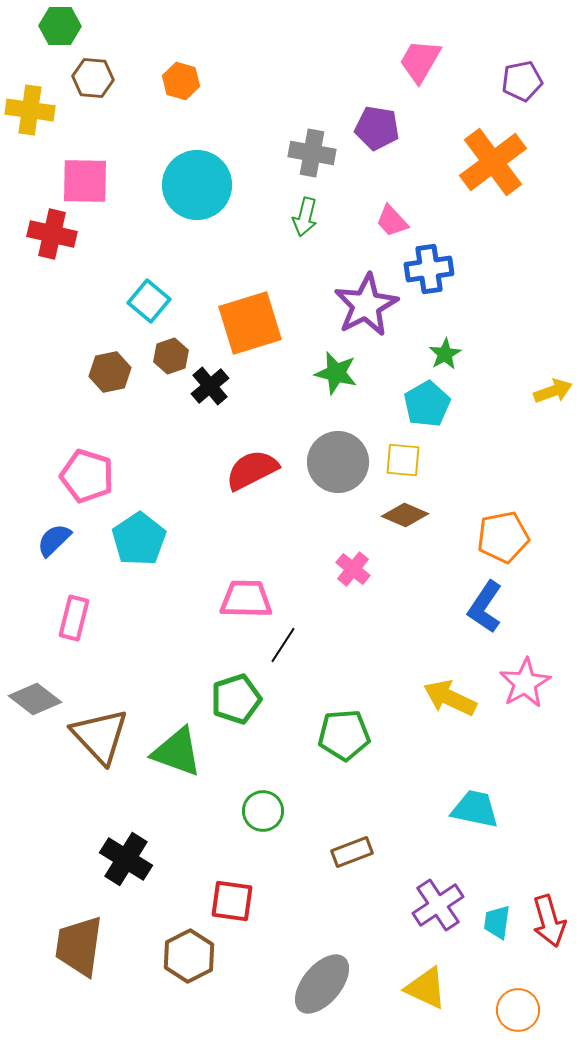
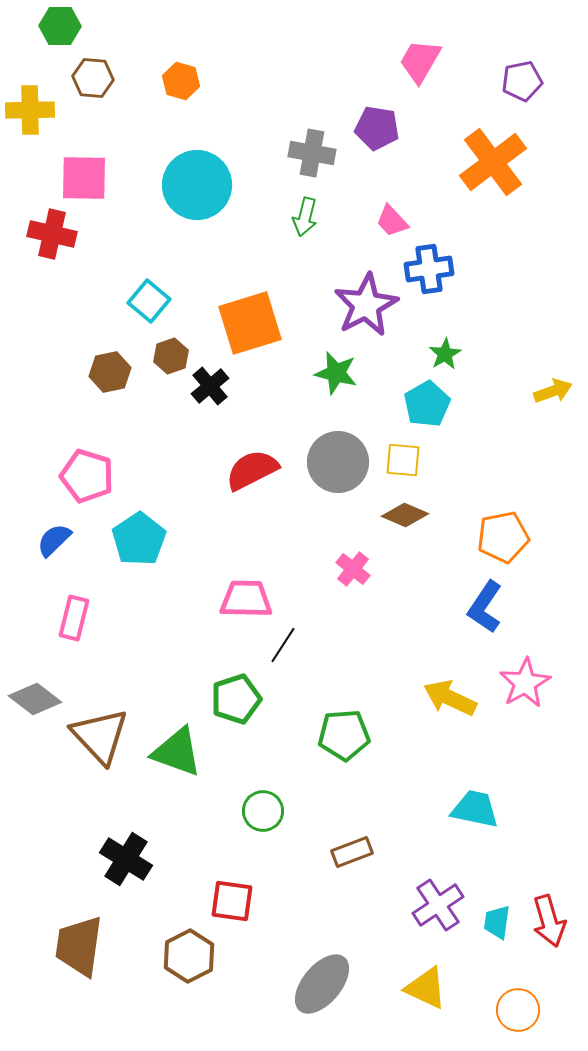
yellow cross at (30, 110): rotated 9 degrees counterclockwise
pink square at (85, 181): moved 1 px left, 3 px up
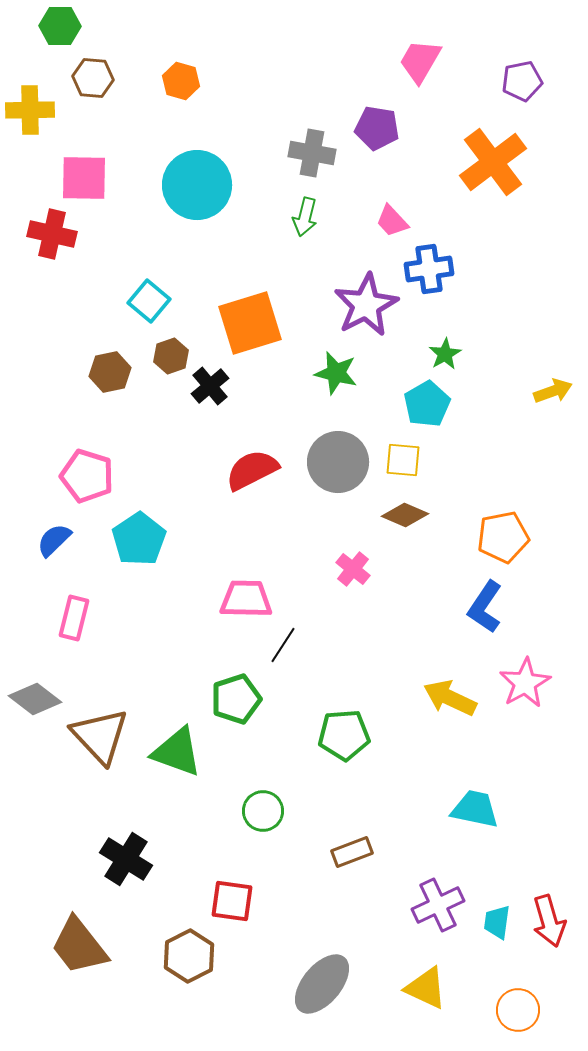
purple cross at (438, 905): rotated 9 degrees clockwise
brown trapezoid at (79, 946): rotated 46 degrees counterclockwise
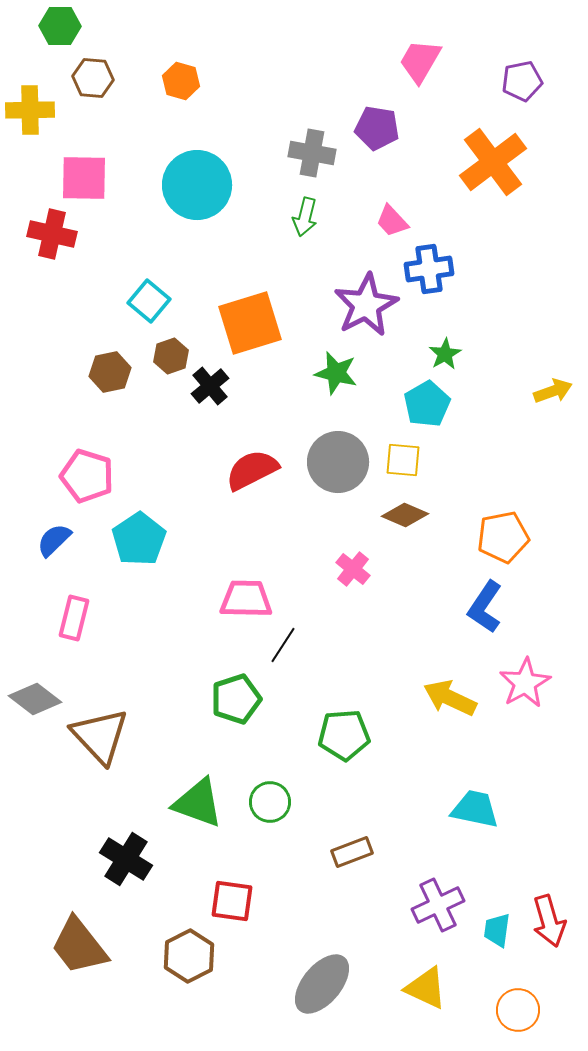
green triangle at (177, 752): moved 21 px right, 51 px down
green circle at (263, 811): moved 7 px right, 9 px up
cyan trapezoid at (497, 922): moved 8 px down
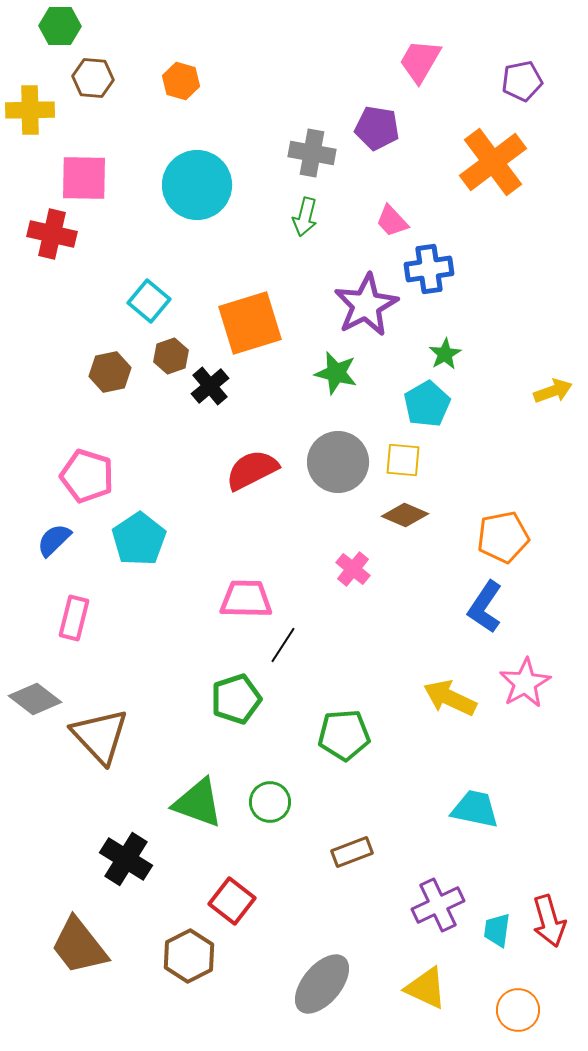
red square at (232, 901): rotated 30 degrees clockwise
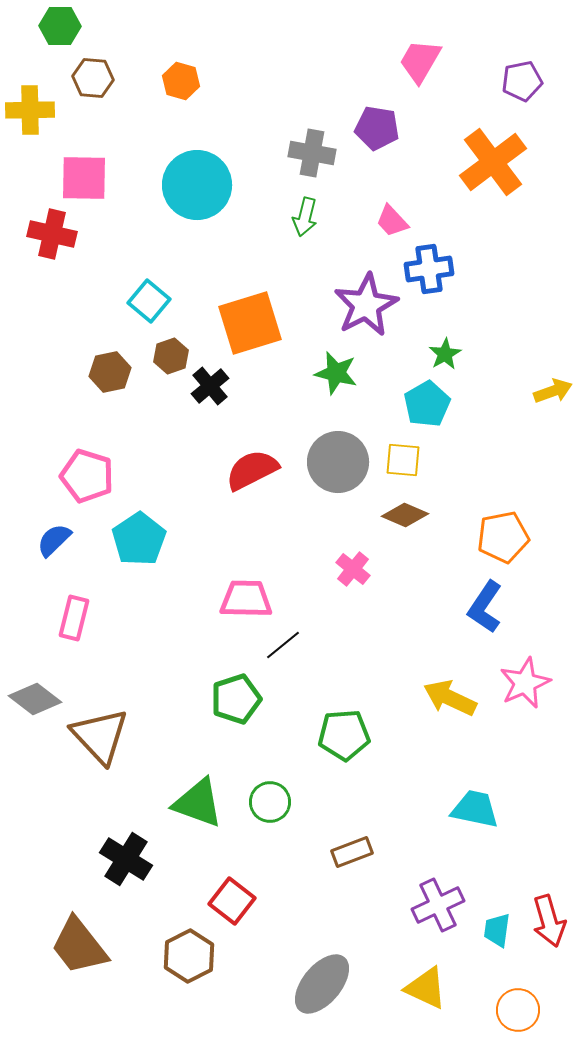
black line at (283, 645): rotated 18 degrees clockwise
pink star at (525, 683): rotated 6 degrees clockwise
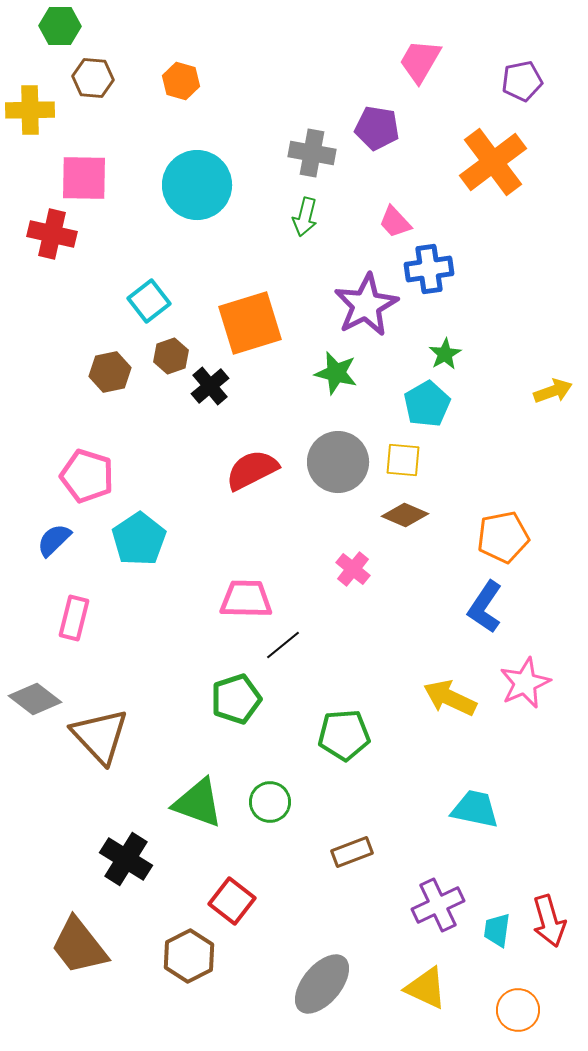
pink trapezoid at (392, 221): moved 3 px right, 1 px down
cyan square at (149, 301): rotated 12 degrees clockwise
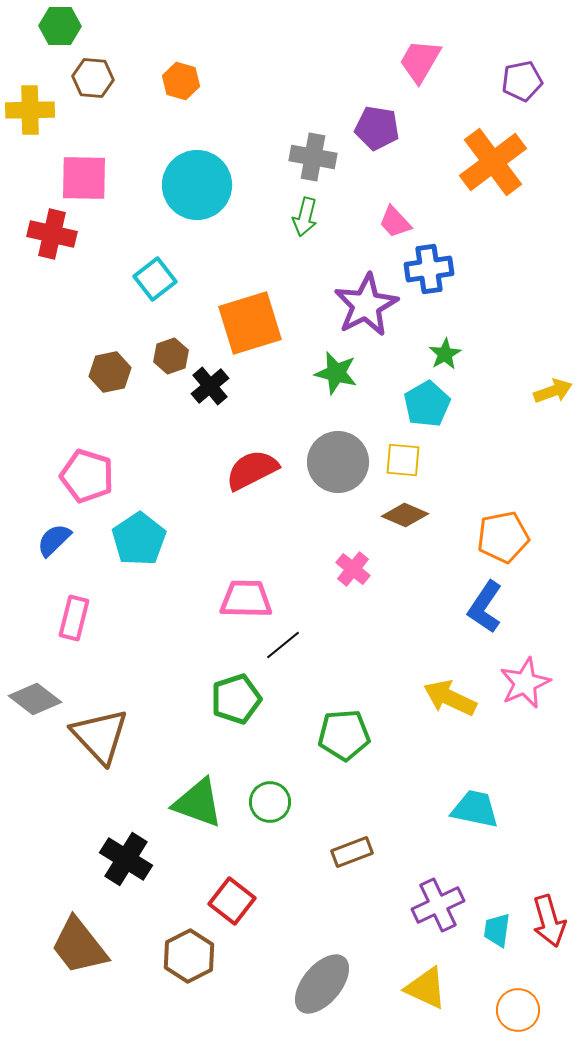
gray cross at (312, 153): moved 1 px right, 4 px down
cyan square at (149, 301): moved 6 px right, 22 px up
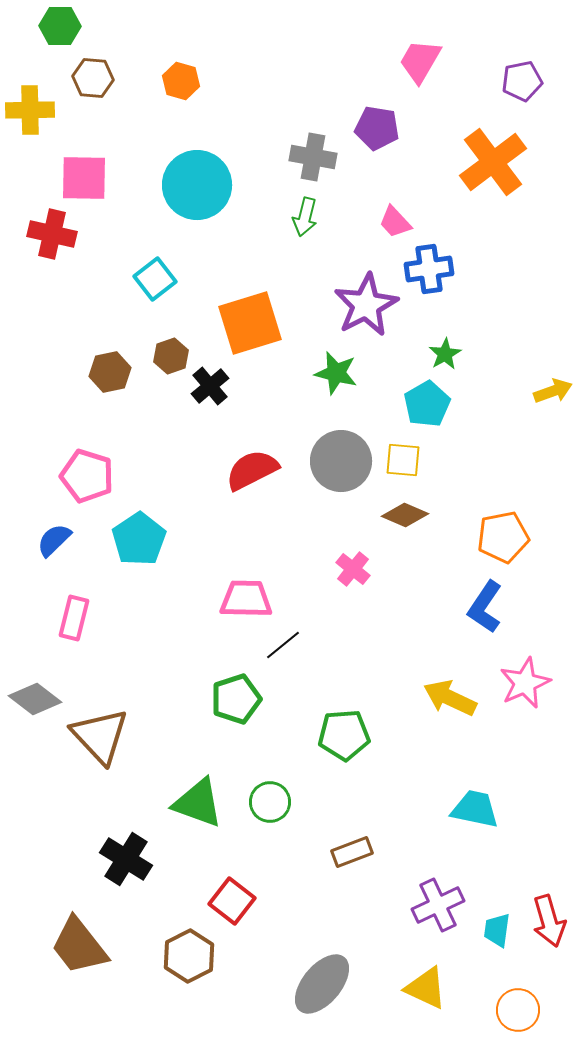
gray circle at (338, 462): moved 3 px right, 1 px up
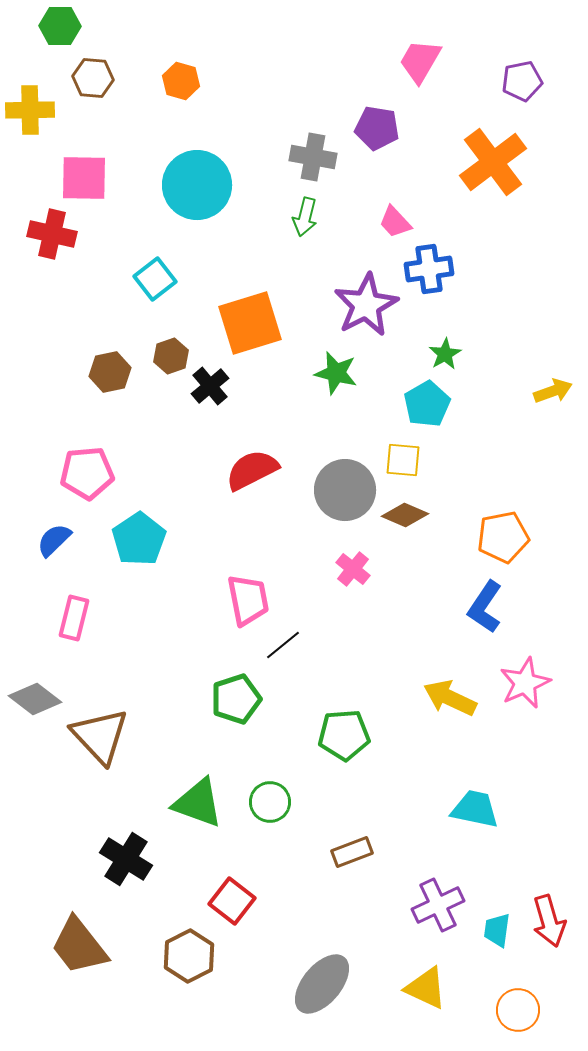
gray circle at (341, 461): moved 4 px right, 29 px down
pink pentagon at (87, 476): moved 3 px up; rotated 22 degrees counterclockwise
pink trapezoid at (246, 599): moved 2 px right, 1 px down; rotated 78 degrees clockwise
